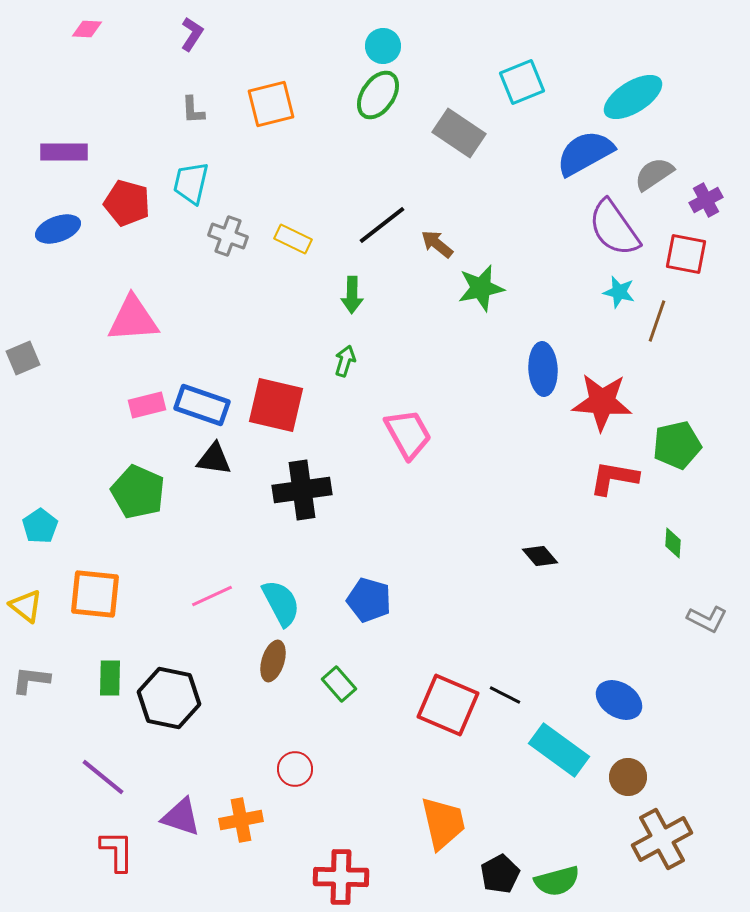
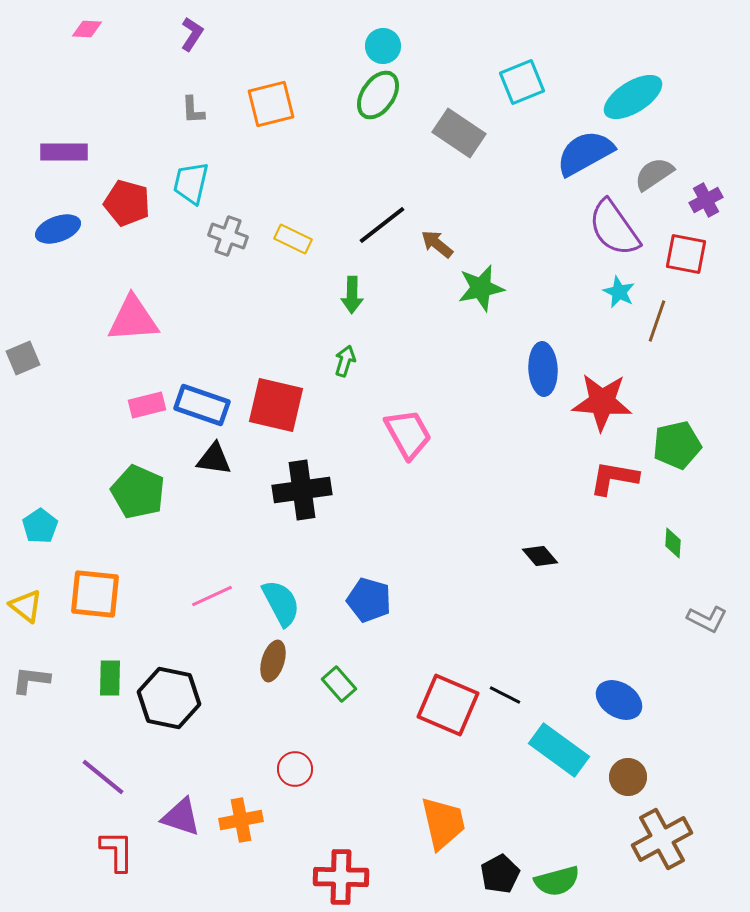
cyan star at (619, 292): rotated 12 degrees clockwise
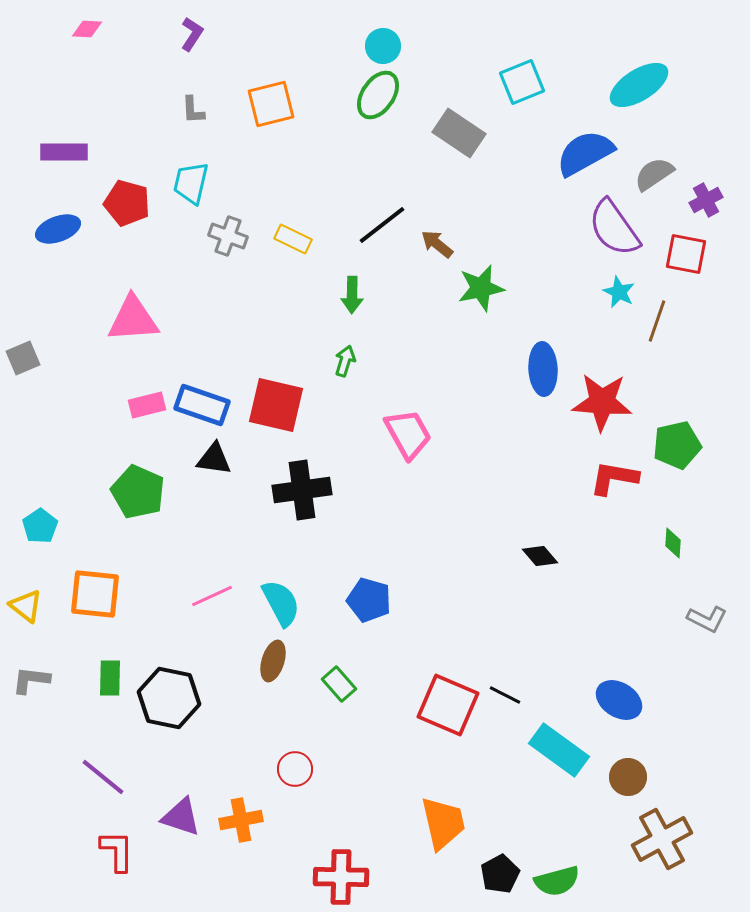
cyan ellipse at (633, 97): moved 6 px right, 12 px up
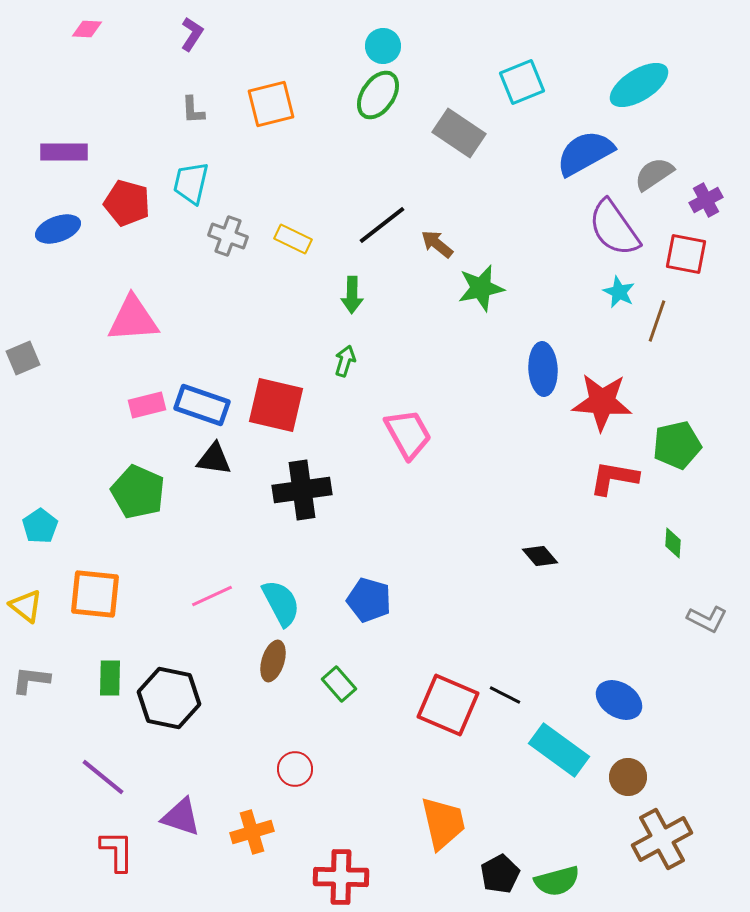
orange cross at (241, 820): moved 11 px right, 12 px down; rotated 6 degrees counterclockwise
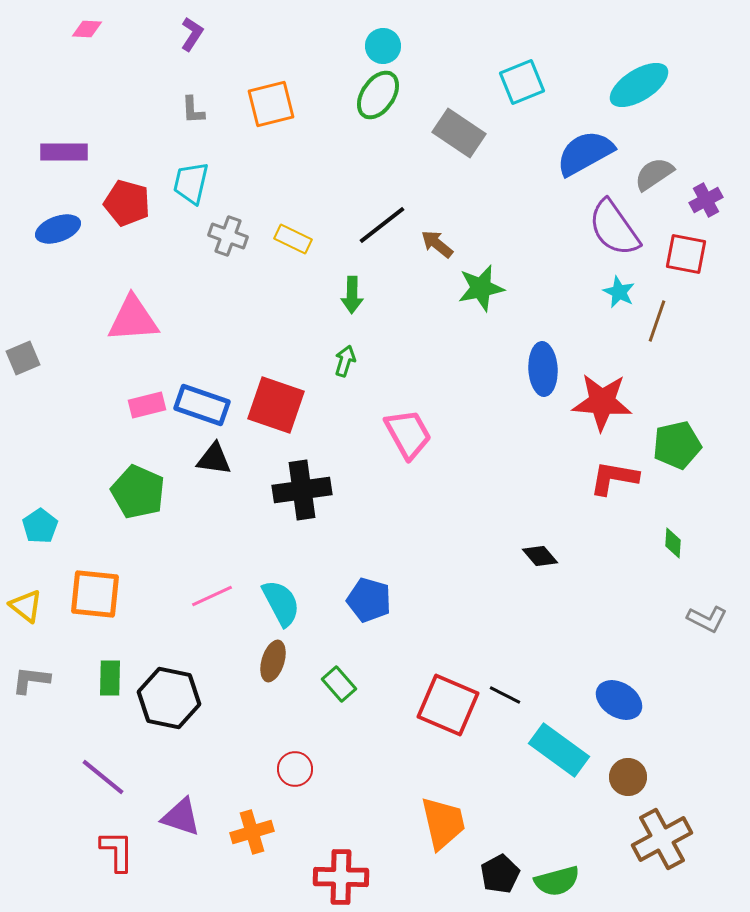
red square at (276, 405): rotated 6 degrees clockwise
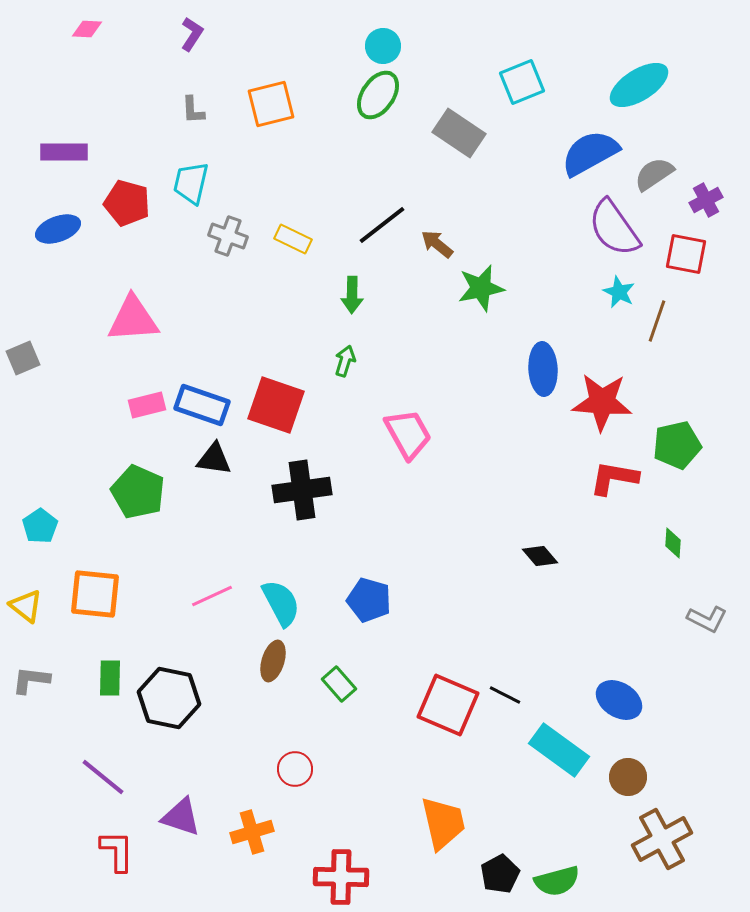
blue semicircle at (585, 153): moved 5 px right
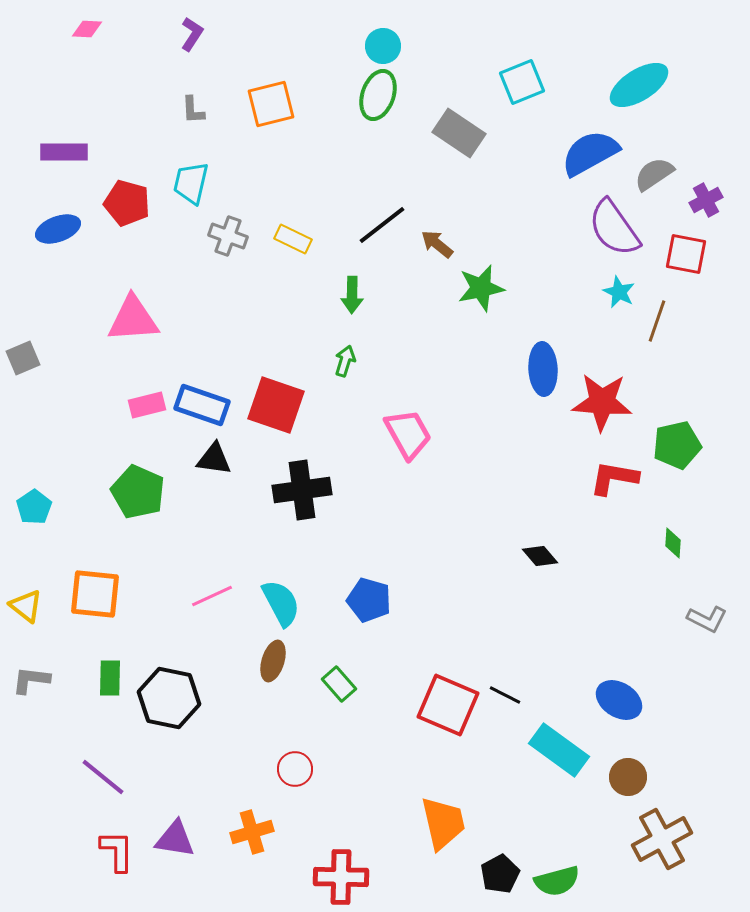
green ellipse at (378, 95): rotated 15 degrees counterclockwise
cyan pentagon at (40, 526): moved 6 px left, 19 px up
purple triangle at (181, 817): moved 6 px left, 22 px down; rotated 9 degrees counterclockwise
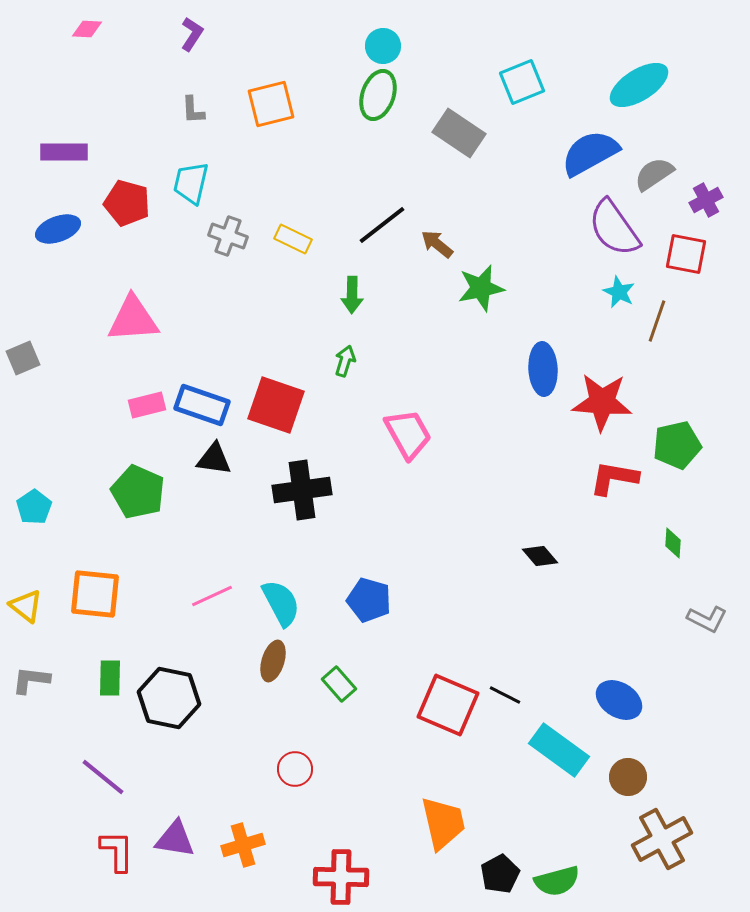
orange cross at (252, 832): moved 9 px left, 13 px down
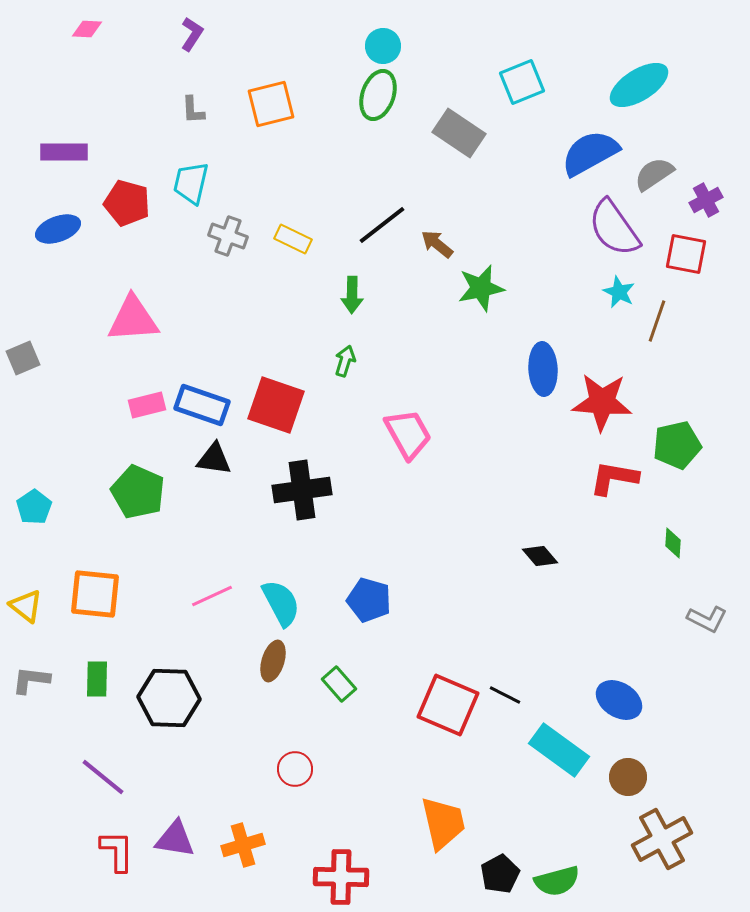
green rectangle at (110, 678): moved 13 px left, 1 px down
black hexagon at (169, 698): rotated 10 degrees counterclockwise
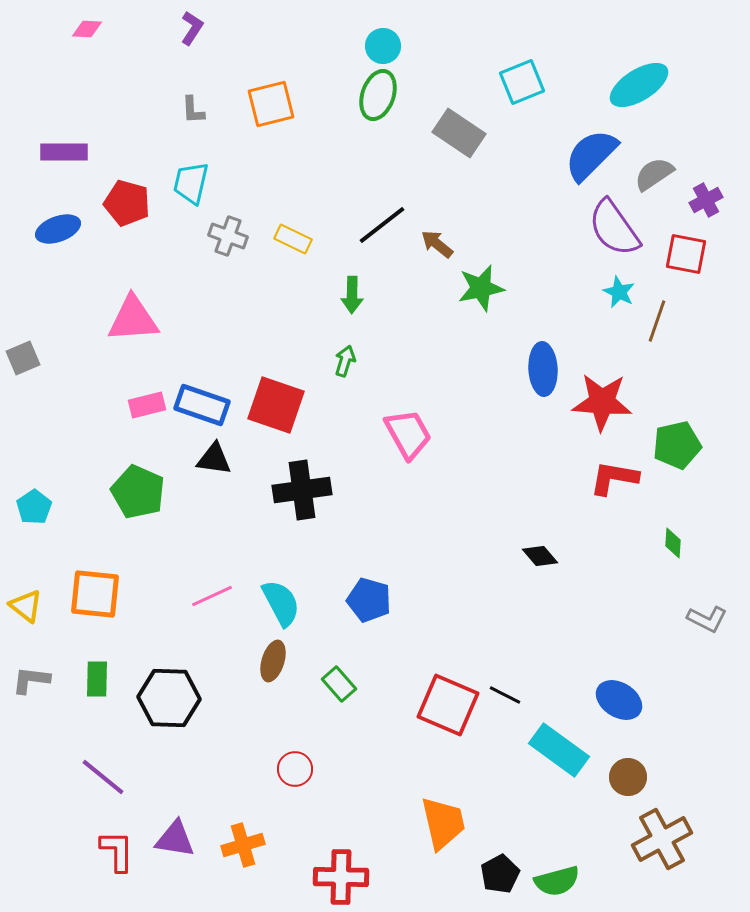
purple L-shape at (192, 34): moved 6 px up
blue semicircle at (590, 153): moved 1 px right, 2 px down; rotated 16 degrees counterclockwise
